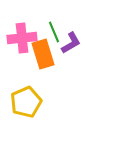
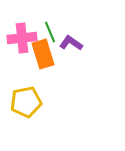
green line: moved 4 px left
purple L-shape: rotated 115 degrees counterclockwise
yellow pentagon: rotated 12 degrees clockwise
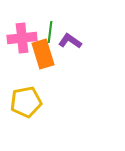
green line: rotated 30 degrees clockwise
purple L-shape: moved 1 px left, 2 px up
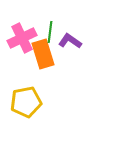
pink cross: rotated 20 degrees counterclockwise
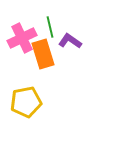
green line: moved 5 px up; rotated 20 degrees counterclockwise
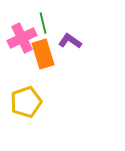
green line: moved 7 px left, 4 px up
yellow pentagon: rotated 8 degrees counterclockwise
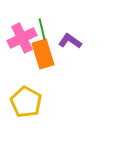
green line: moved 1 px left, 6 px down
yellow pentagon: rotated 24 degrees counterclockwise
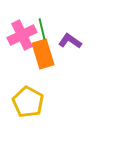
pink cross: moved 3 px up
yellow pentagon: moved 2 px right
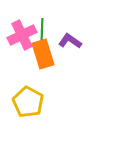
green line: rotated 15 degrees clockwise
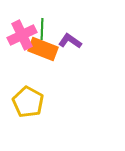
orange rectangle: moved 5 px up; rotated 52 degrees counterclockwise
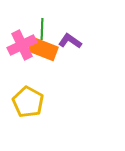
pink cross: moved 10 px down
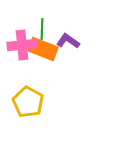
purple L-shape: moved 2 px left
pink cross: rotated 20 degrees clockwise
